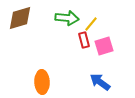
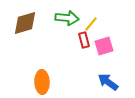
brown diamond: moved 5 px right, 5 px down
blue arrow: moved 8 px right
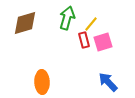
green arrow: rotated 80 degrees counterclockwise
pink square: moved 1 px left, 4 px up
blue arrow: rotated 10 degrees clockwise
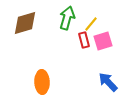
pink square: moved 1 px up
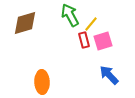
green arrow: moved 3 px right, 3 px up; rotated 45 degrees counterclockwise
blue arrow: moved 1 px right, 7 px up
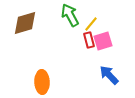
red rectangle: moved 5 px right
